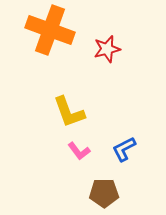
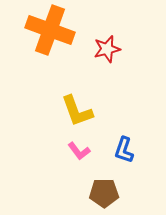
yellow L-shape: moved 8 px right, 1 px up
blue L-shape: moved 1 px down; rotated 44 degrees counterclockwise
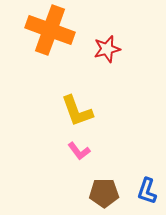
blue L-shape: moved 23 px right, 41 px down
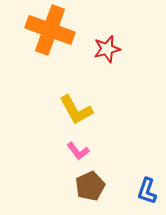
yellow L-shape: moved 1 px left, 1 px up; rotated 9 degrees counterclockwise
pink L-shape: moved 1 px left
brown pentagon: moved 14 px left, 7 px up; rotated 24 degrees counterclockwise
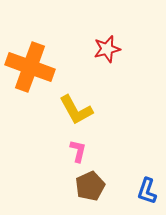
orange cross: moved 20 px left, 37 px down
pink L-shape: rotated 130 degrees counterclockwise
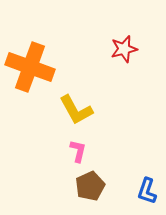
red star: moved 17 px right
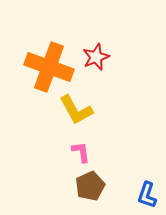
red star: moved 28 px left, 8 px down; rotated 8 degrees counterclockwise
orange cross: moved 19 px right
pink L-shape: moved 3 px right, 1 px down; rotated 20 degrees counterclockwise
blue L-shape: moved 4 px down
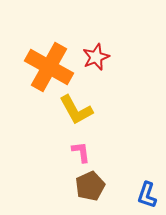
orange cross: rotated 9 degrees clockwise
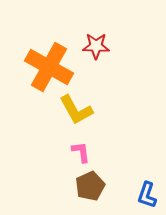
red star: moved 11 px up; rotated 24 degrees clockwise
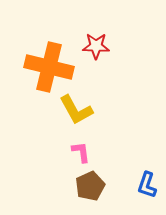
orange cross: rotated 15 degrees counterclockwise
blue L-shape: moved 10 px up
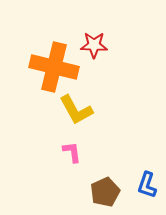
red star: moved 2 px left, 1 px up
orange cross: moved 5 px right
pink L-shape: moved 9 px left
brown pentagon: moved 15 px right, 6 px down
